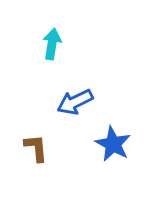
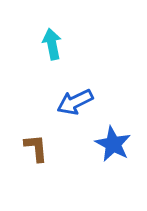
cyan arrow: rotated 20 degrees counterclockwise
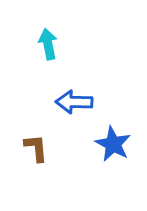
cyan arrow: moved 4 px left
blue arrow: moved 1 px left; rotated 27 degrees clockwise
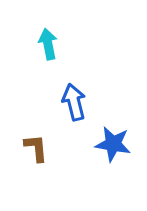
blue arrow: rotated 75 degrees clockwise
blue star: rotated 18 degrees counterclockwise
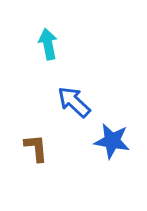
blue arrow: rotated 33 degrees counterclockwise
blue star: moved 1 px left, 3 px up
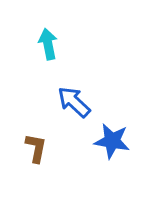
brown L-shape: rotated 16 degrees clockwise
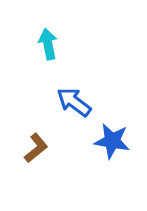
blue arrow: rotated 6 degrees counterclockwise
brown L-shape: rotated 40 degrees clockwise
